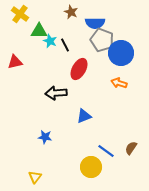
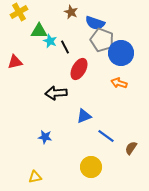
yellow cross: moved 1 px left, 2 px up; rotated 24 degrees clockwise
blue semicircle: rotated 18 degrees clockwise
black line: moved 2 px down
blue line: moved 15 px up
yellow triangle: rotated 40 degrees clockwise
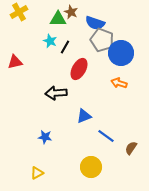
green triangle: moved 19 px right, 12 px up
black line: rotated 56 degrees clockwise
yellow triangle: moved 2 px right, 4 px up; rotated 16 degrees counterclockwise
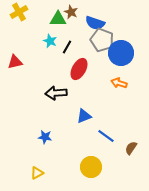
black line: moved 2 px right
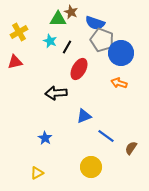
yellow cross: moved 20 px down
blue star: moved 1 px down; rotated 24 degrees clockwise
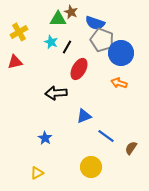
cyan star: moved 1 px right, 1 px down
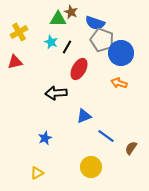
blue star: rotated 16 degrees clockwise
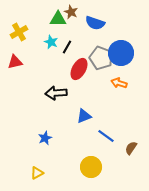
gray pentagon: moved 1 px left, 18 px down
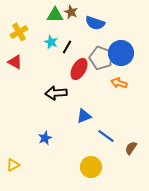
green triangle: moved 3 px left, 4 px up
red triangle: rotated 42 degrees clockwise
yellow triangle: moved 24 px left, 8 px up
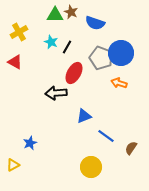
red ellipse: moved 5 px left, 4 px down
blue star: moved 15 px left, 5 px down
